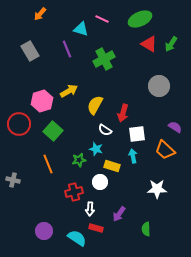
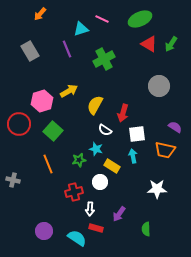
cyan triangle: rotated 35 degrees counterclockwise
orange trapezoid: rotated 30 degrees counterclockwise
yellow rectangle: rotated 14 degrees clockwise
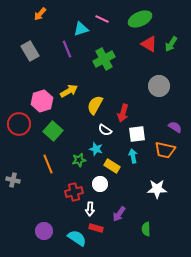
white circle: moved 2 px down
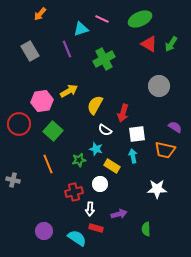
pink hexagon: rotated 10 degrees clockwise
purple arrow: rotated 140 degrees counterclockwise
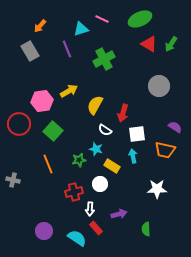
orange arrow: moved 12 px down
red rectangle: rotated 32 degrees clockwise
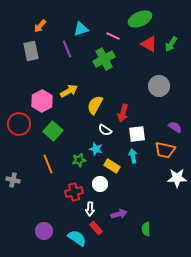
pink line: moved 11 px right, 17 px down
gray rectangle: moved 1 px right; rotated 18 degrees clockwise
pink hexagon: rotated 20 degrees counterclockwise
white star: moved 20 px right, 11 px up
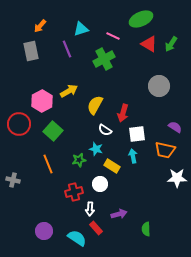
green ellipse: moved 1 px right
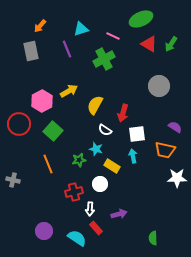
green semicircle: moved 7 px right, 9 px down
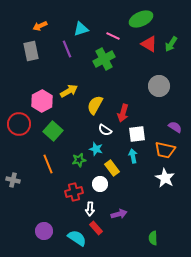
orange arrow: rotated 24 degrees clockwise
yellow rectangle: moved 2 px down; rotated 21 degrees clockwise
white star: moved 12 px left; rotated 30 degrees clockwise
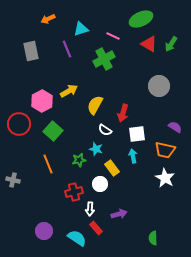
orange arrow: moved 8 px right, 7 px up
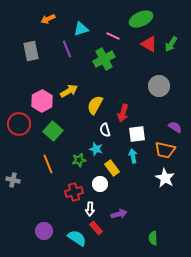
white semicircle: rotated 40 degrees clockwise
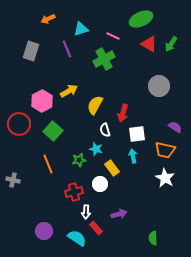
gray rectangle: rotated 30 degrees clockwise
white arrow: moved 4 px left, 3 px down
